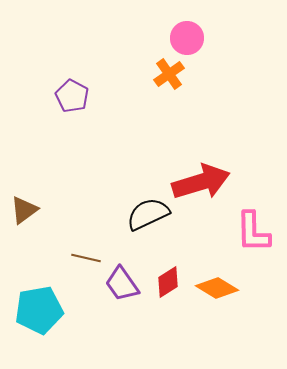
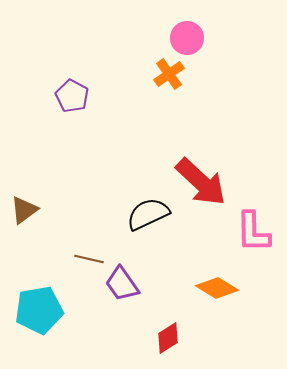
red arrow: rotated 60 degrees clockwise
brown line: moved 3 px right, 1 px down
red diamond: moved 56 px down
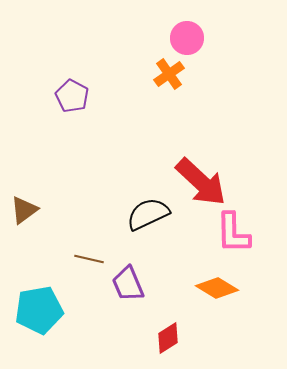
pink L-shape: moved 20 px left, 1 px down
purple trapezoid: moved 6 px right; rotated 12 degrees clockwise
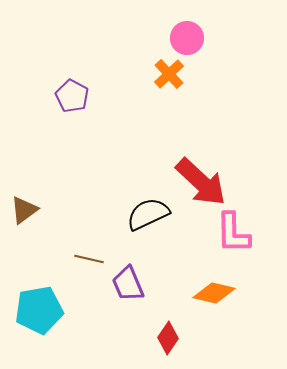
orange cross: rotated 8 degrees counterclockwise
orange diamond: moved 3 px left, 5 px down; rotated 18 degrees counterclockwise
red diamond: rotated 24 degrees counterclockwise
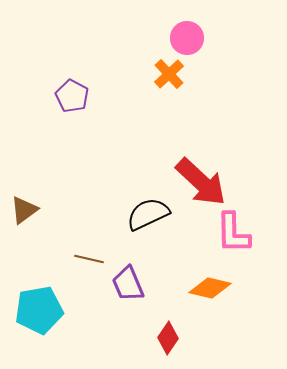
orange diamond: moved 4 px left, 5 px up
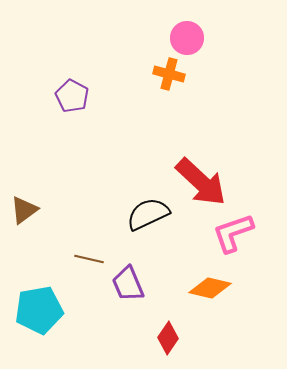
orange cross: rotated 32 degrees counterclockwise
pink L-shape: rotated 72 degrees clockwise
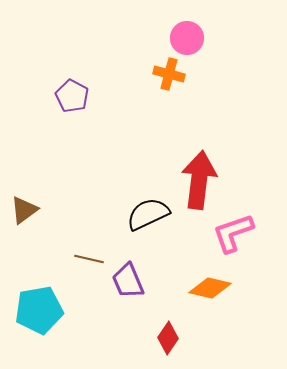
red arrow: moved 2 px left, 2 px up; rotated 126 degrees counterclockwise
purple trapezoid: moved 3 px up
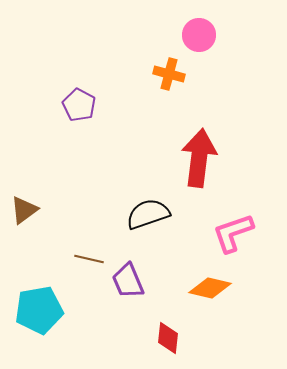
pink circle: moved 12 px right, 3 px up
purple pentagon: moved 7 px right, 9 px down
red arrow: moved 22 px up
black semicircle: rotated 6 degrees clockwise
red diamond: rotated 28 degrees counterclockwise
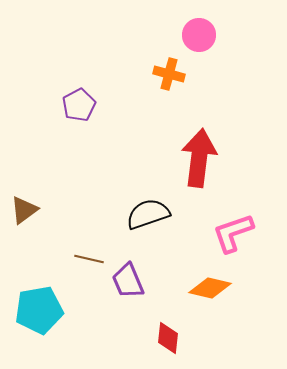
purple pentagon: rotated 16 degrees clockwise
